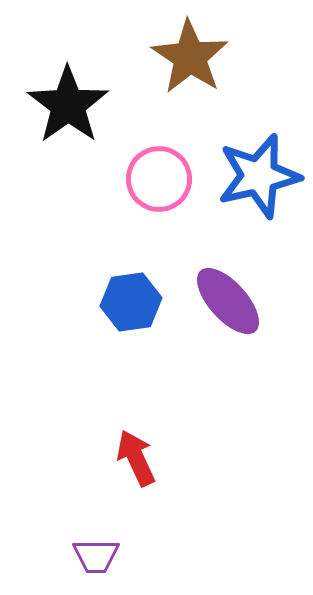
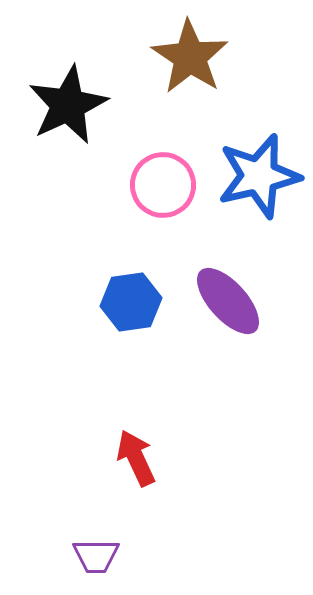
black star: rotated 10 degrees clockwise
pink circle: moved 4 px right, 6 px down
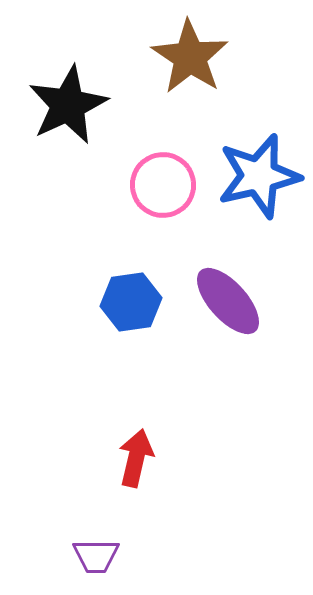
red arrow: rotated 38 degrees clockwise
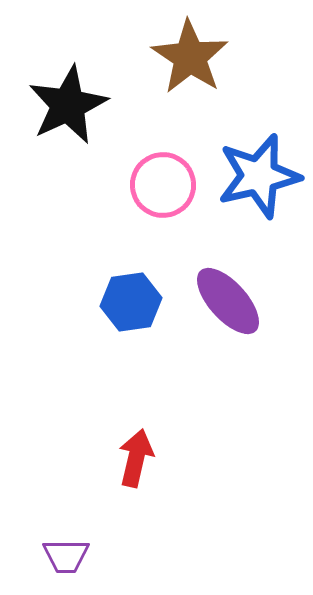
purple trapezoid: moved 30 px left
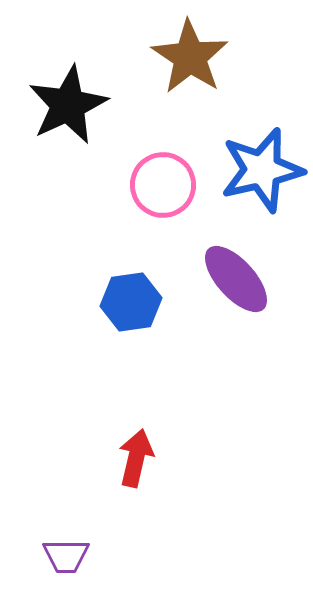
blue star: moved 3 px right, 6 px up
purple ellipse: moved 8 px right, 22 px up
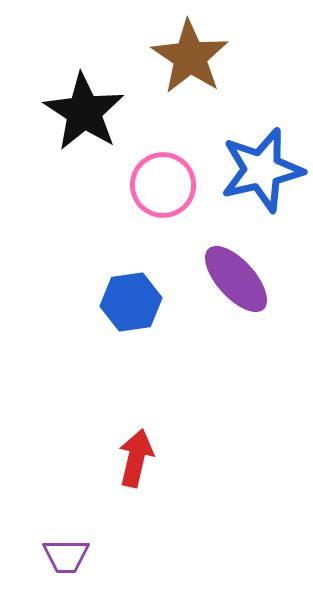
black star: moved 16 px right, 7 px down; rotated 14 degrees counterclockwise
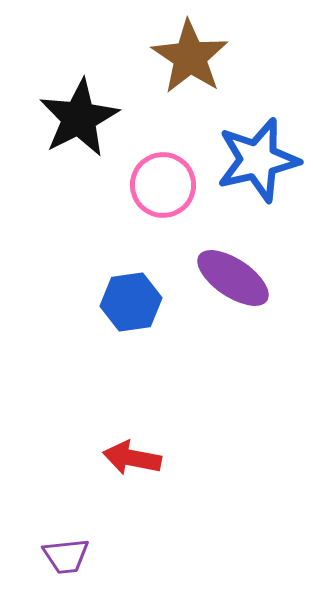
black star: moved 5 px left, 6 px down; rotated 12 degrees clockwise
blue star: moved 4 px left, 10 px up
purple ellipse: moved 3 px left, 1 px up; rotated 14 degrees counterclockwise
red arrow: moved 4 px left; rotated 92 degrees counterclockwise
purple trapezoid: rotated 6 degrees counterclockwise
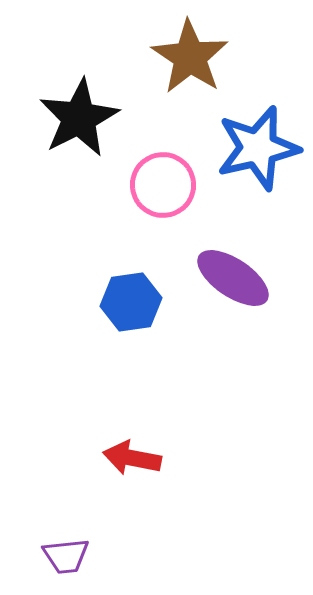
blue star: moved 12 px up
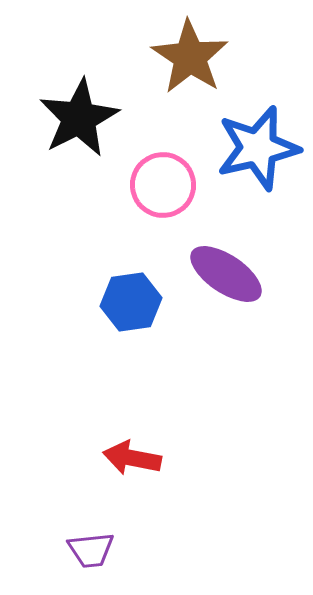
purple ellipse: moved 7 px left, 4 px up
purple trapezoid: moved 25 px right, 6 px up
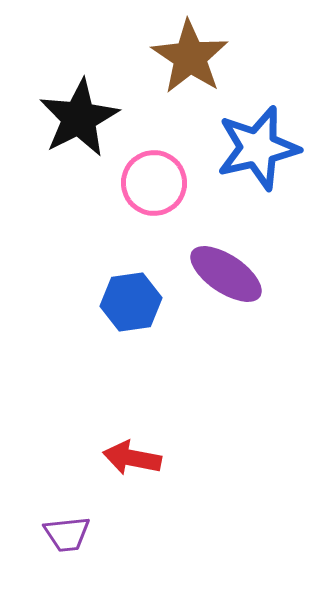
pink circle: moved 9 px left, 2 px up
purple trapezoid: moved 24 px left, 16 px up
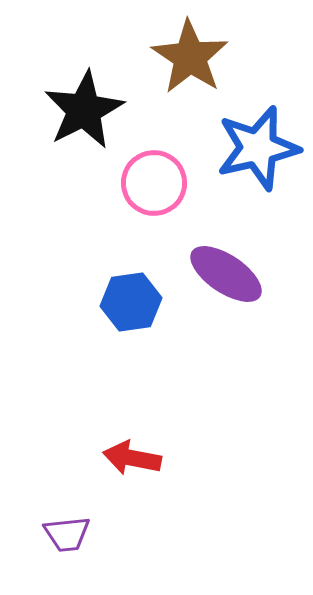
black star: moved 5 px right, 8 px up
